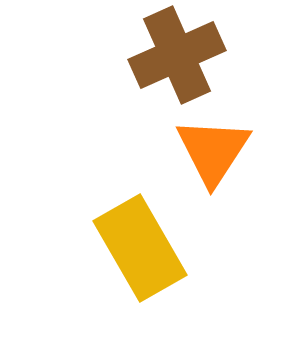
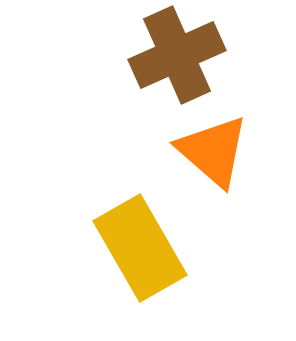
orange triangle: rotated 22 degrees counterclockwise
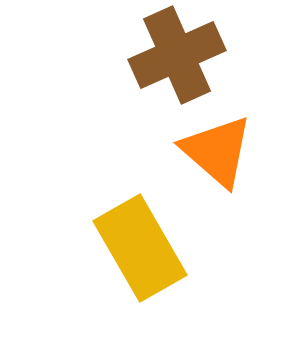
orange triangle: moved 4 px right
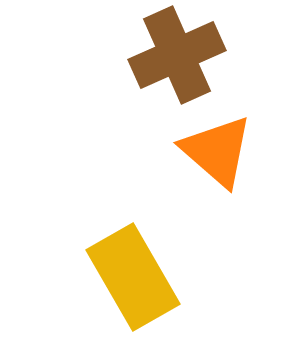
yellow rectangle: moved 7 px left, 29 px down
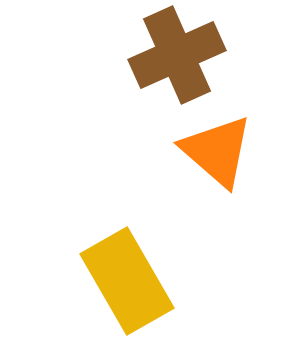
yellow rectangle: moved 6 px left, 4 px down
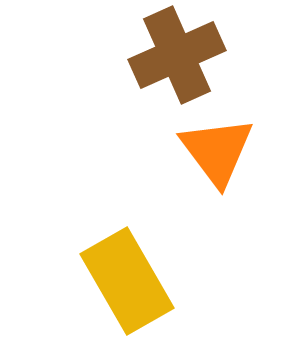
orange triangle: rotated 12 degrees clockwise
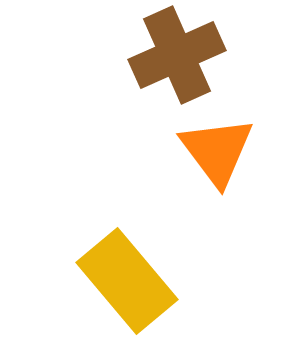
yellow rectangle: rotated 10 degrees counterclockwise
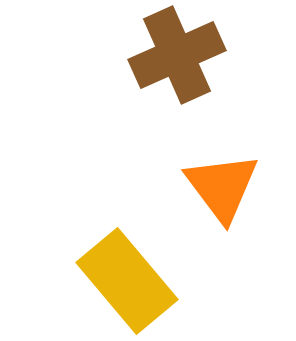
orange triangle: moved 5 px right, 36 px down
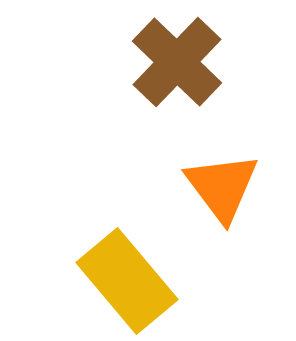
brown cross: moved 7 px down; rotated 22 degrees counterclockwise
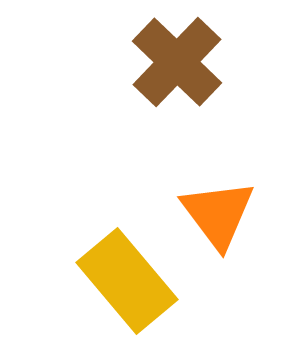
orange triangle: moved 4 px left, 27 px down
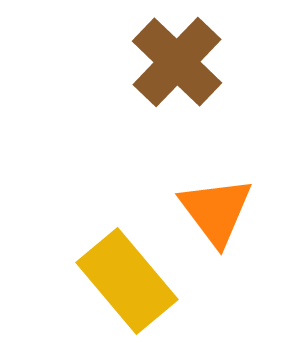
orange triangle: moved 2 px left, 3 px up
